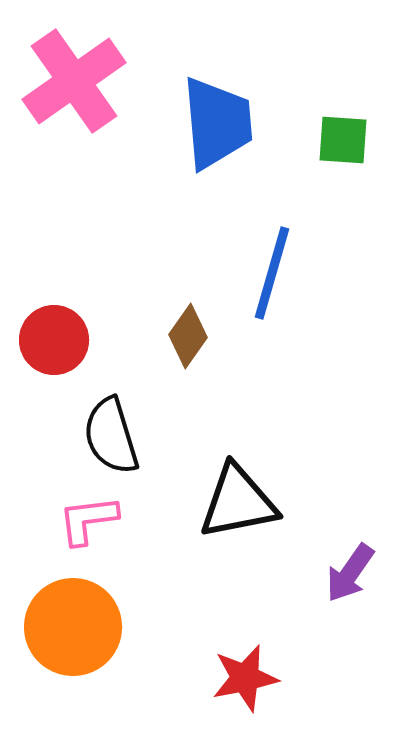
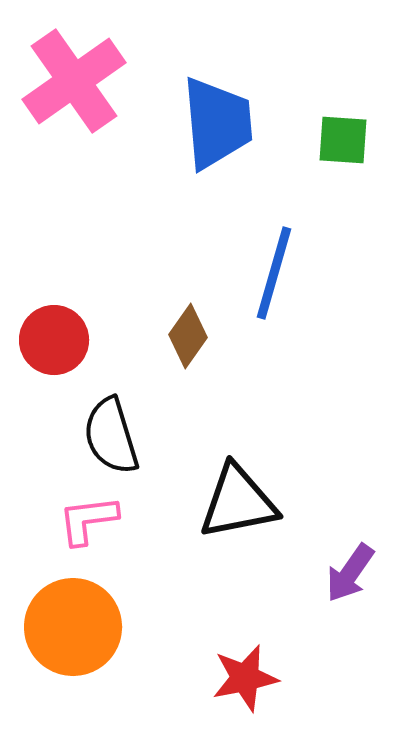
blue line: moved 2 px right
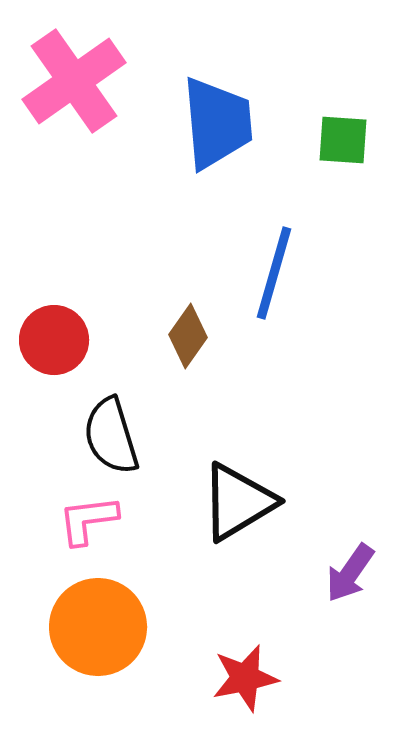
black triangle: rotated 20 degrees counterclockwise
orange circle: moved 25 px right
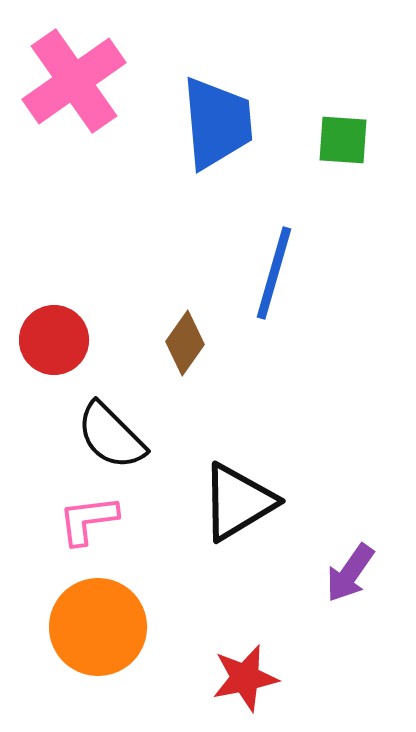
brown diamond: moved 3 px left, 7 px down
black semicircle: rotated 28 degrees counterclockwise
